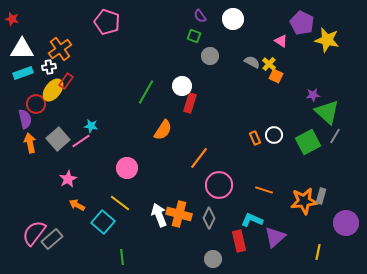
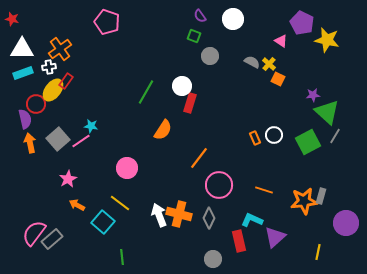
orange square at (276, 76): moved 2 px right, 3 px down
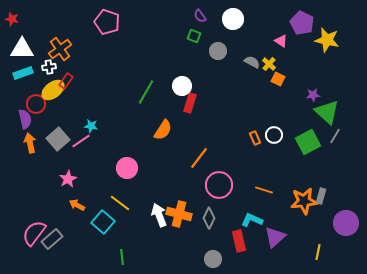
gray circle at (210, 56): moved 8 px right, 5 px up
yellow ellipse at (53, 90): rotated 15 degrees clockwise
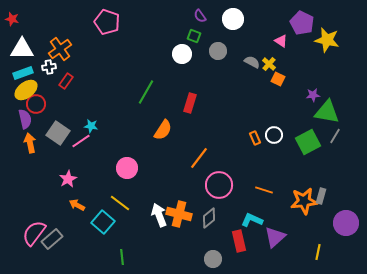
white circle at (182, 86): moved 32 px up
yellow ellipse at (53, 90): moved 27 px left
green triangle at (327, 112): rotated 32 degrees counterclockwise
gray square at (58, 139): moved 6 px up; rotated 15 degrees counterclockwise
gray diamond at (209, 218): rotated 25 degrees clockwise
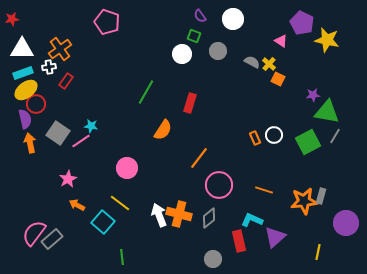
red star at (12, 19): rotated 24 degrees counterclockwise
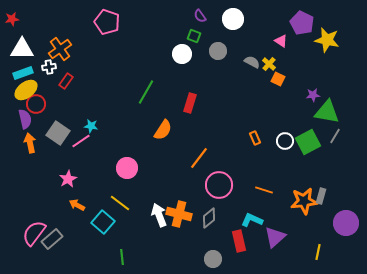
white circle at (274, 135): moved 11 px right, 6 px down
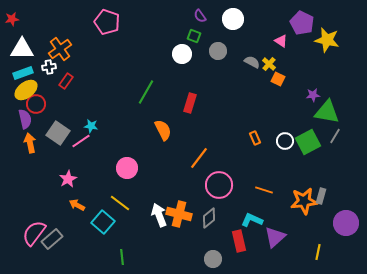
orange semicircle at (163, 130): rotated 60 degrees counterclockwise
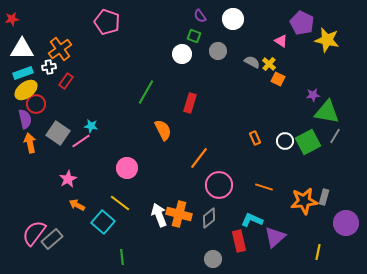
orange line at (264, 190): moved 3 px up
gray rectangle at (321, 196): moved 3 px right, 1 px down
